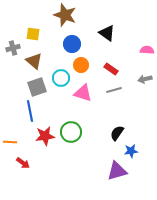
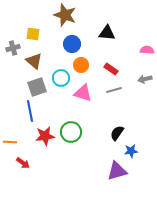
black triangle: rotated 30 degrees counterclockwise
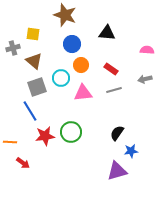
pink triangle: rotated 24 degrees counterclockwise
blue line: rotated 20 degrees counterclockwise
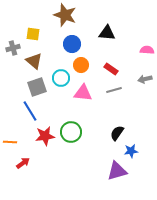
pink triangle: rotated 12 degrees clockwise
red arrow: rotated 72 degrees counterclockwise
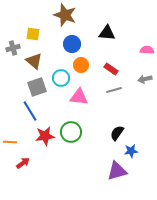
pink triangle: moved 4 px left, 4 px down
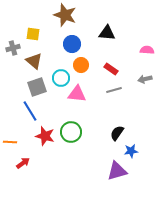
pink triangle: moved 2 px left, 3 px up
red star: rotated 24 degrees clockwise
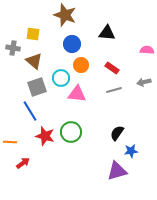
gray cross: rotated 24 degrees clockwise
red rectangle: moved 1 px right, 1 px up
gray arrow: moved 1 px left, 3 px down
